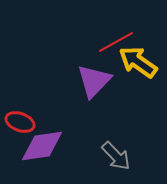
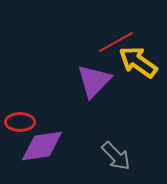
red ellipse: rotated 20 degrees counterclockwise
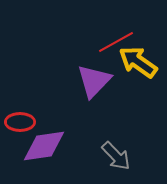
purple diamond: moved 2 px right
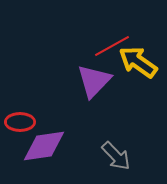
red line: moved 4 px left, 4 px down
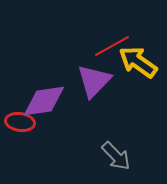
red ellipse: rotated 8 degrees clockwise
purple diamond: moved 45 px up
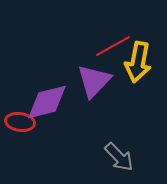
red line: moved 1 px right
yellow arrow: rotated 114 degrees counterclockwise
purple diamond: moved 3 px right, 1 px down; rotated 6 degrees counterclockwise
gray arrow: moved 3 px right, 1 px down
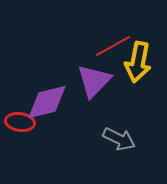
gray arrow: moved 18 px up; rotated 20 degrees counterclockwise
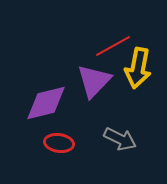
yellow arrow: moved 6 px down
purple diamond: moved 1 px left, 1 px down
red ellipse: moved 39 px right, 21 px down
gray arrow: moved 1 px right
